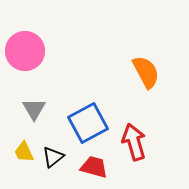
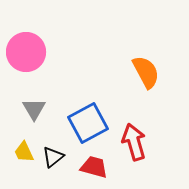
pink circle: moved 1 px right, 1 px down
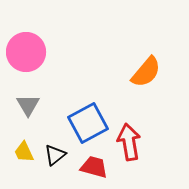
orange semicircle: rotated 68 degrees clockwise
gray triangle: moved 6 px left, 4 px up
red arrow: moved 5 px left; rotated 6 degrees clockwise
black triangle: moved 2 px right, 2 px up
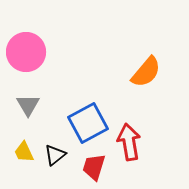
red trapezoid: rotated 88 degrees counterclockwise
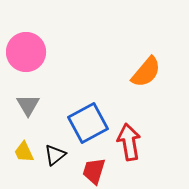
red trapezoid: moved 4 px down
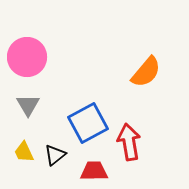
pink circle: moved 1 px right, 5 px down
red trapezoid: rotated 72 degrees clockwise
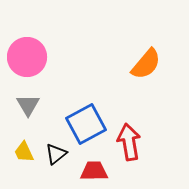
orange semicircle: moved 8 px up
blue square: moved 2 px left, 1 px down
black triangle: moved 1 px right, 1 px up
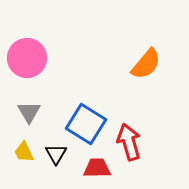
pink circle: moved 1 px down
gray triangle: moved 1 px right, 7 px down
blue square: rotated 30 degrees counterclockwise
red arrow: rotated 6 degrees counterclockwise
black triangle: rotated 20 degrees counterclockwise
red trapezoid: moved 3 px right, 3 px up
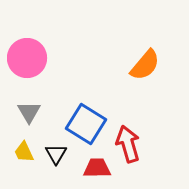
orange semicircle: moved 1 px left, 1 px down
red arrow: moved 1 px left, 2 px down
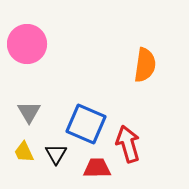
pink circle: moved 14 px up
orange semicircle: rotated 32 degrees counterclockwise
blue square: rotated 9 degrees counterclockwise
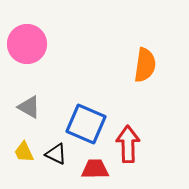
gray triangle: moved 5 px up; rotated 30 degrees counterclockwise
red arrow: rotated 15 degrees clockwise
black triangle: rotated 35 degrees counterclockwise
red trapezoid: moved 2 px left, 1 px down
